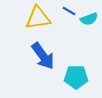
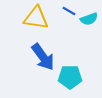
yellow triangle: moved 2 px left; rotated 16 degrees clockwise
blue arrow: moved 1 px down
cyan pentagon: moved 6 px left
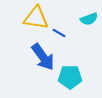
blue line: moved 10 px left, 22 px down
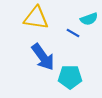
blue line: moved 14 px right
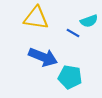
cyan semicircle: moved 2 px down
blue arrow: rotated 32 degrees counterclockwise
cyan pentagon: rotated 10 degrees clockwise
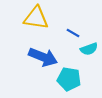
cyan semicircle: moved 28 px down
cyan pentagon: moved 1 px left, 2 px down
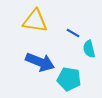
yellow triangle: moved 1 px left, 3 px down
cyan semicircle: rotated 96 degrees clockwise
blue arrow: moved 3 px left, 5 px down
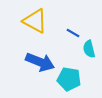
yellow triangle: rotated 20 degrees clockwise
